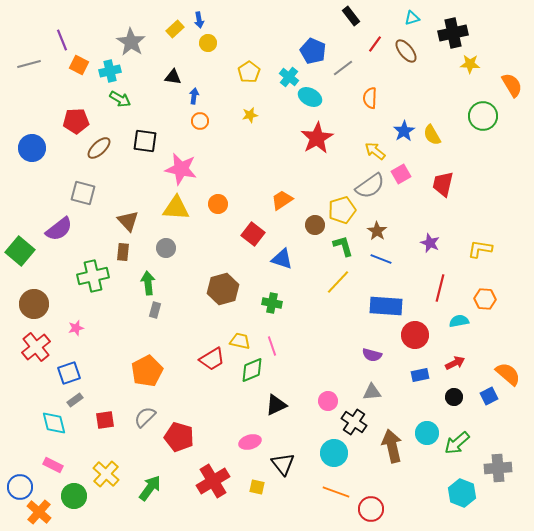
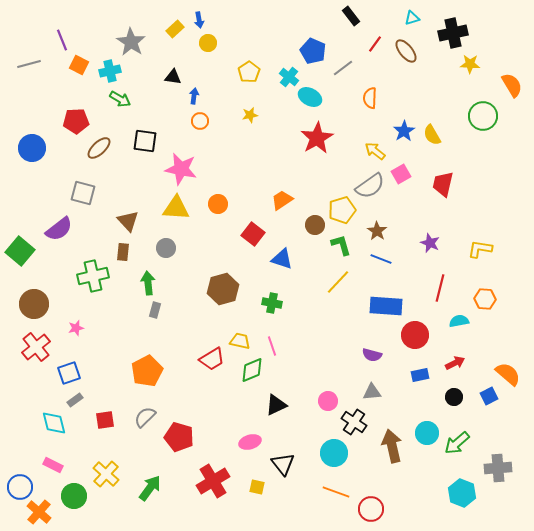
green L-shape at (343, 246): moved 2 px left, 1 px up
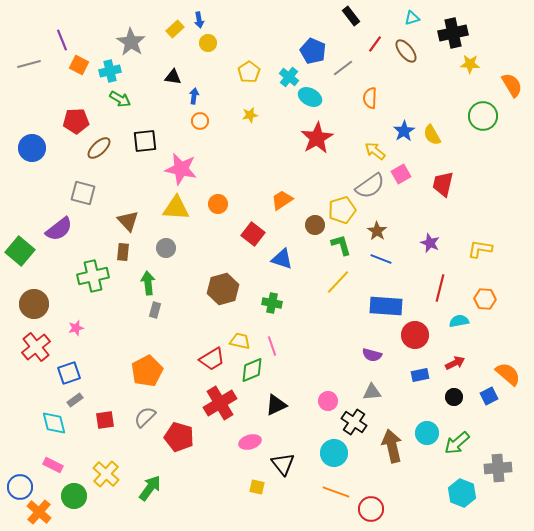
black square at (145, 141): rotated 15 degrees counterclockwise
red cross at (213, 481): moved 7 px right, 78 px up
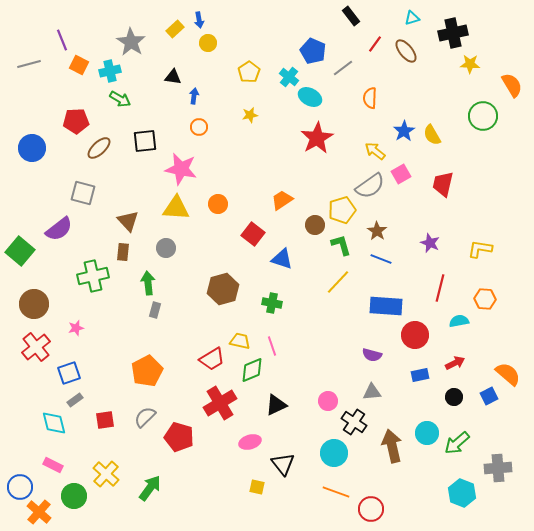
orange circle at (200, 121): moved 1 px left, 6 px down
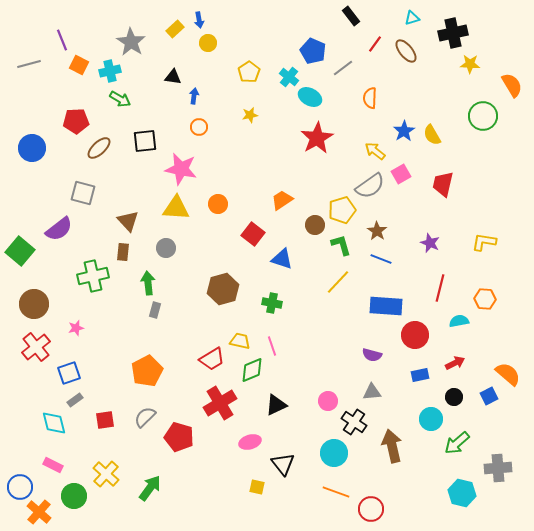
yellow L-shape at (480, 249): moved 4 px right, 7 px up
cyan circle at (427, 433): moved 4 px right, 14 px up
cyan hexagon at (462, 493): rotated 8 degrees counterclockwise
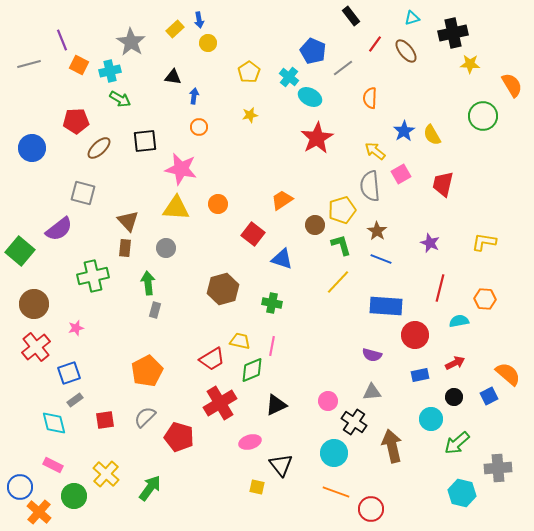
gray semicircle at (370, 186): rotated 120 degrees clockwise
brown rectangle at (123, 252): moved 2 px right, 4 px up
pink line at (272, 346): rotated 30 degrees clockwise
black triangle at (283, 464): moved 2 px left, 1 px down
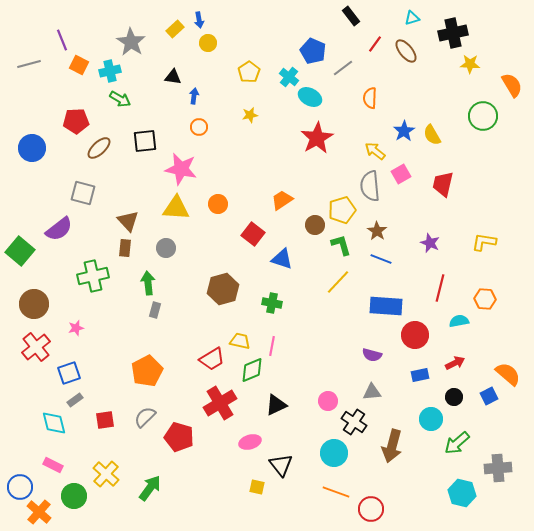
brown arrow at (392, 446): rotated 152 degrees counterclockwise
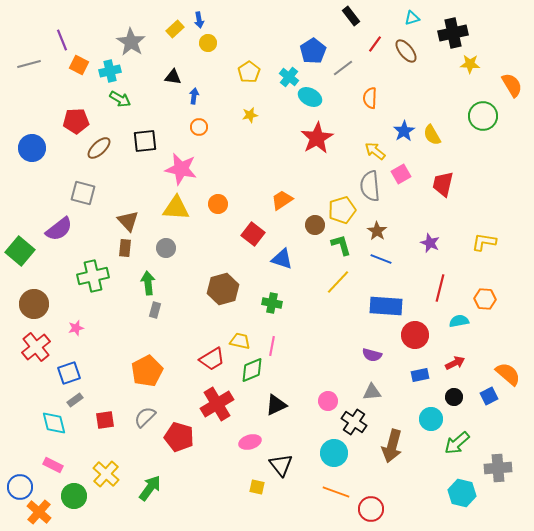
blue pentagon at (313, 51): rotated 15 degrees clockwise
red cross at (220, 403): moved 3 px left, 1 px down
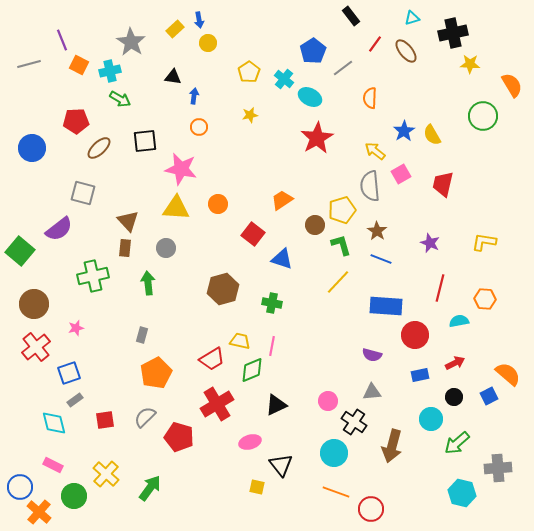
cyan cross at (289, 77): moved 5 px left, 2 px down
gray rectangle at (155, 310): moved 13 px left, 25 px down
orange pentagon at (147, 371): moved 9 px right, 2 px down
